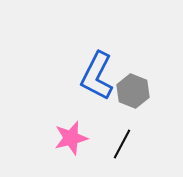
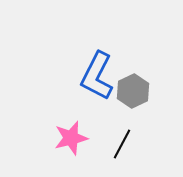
gray hexagon: rotated 12 degrees clockwise
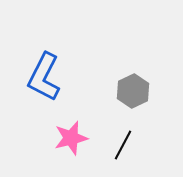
blue L-shape: moved 53 px left, 1 px down
black line: moved 1 px right, 1 px down
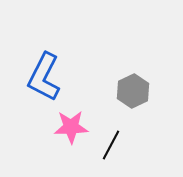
pink star: moved 11 px up; rotated 12 degrees clockwise
black line: moved 12 px left
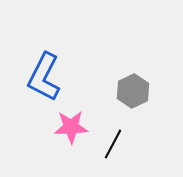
black line: moved 2 px right, 1 px up
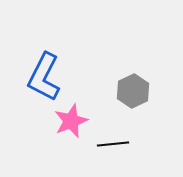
pink star: moved 6 px up; rotated 20 degrees counterclockwise
black line: rotated 56 degrees clockwise
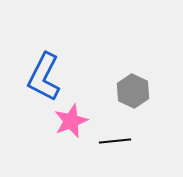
gray hexagon: rotated 8 degrees counterclockwise
black line: moved 2 px right, 3 px up
